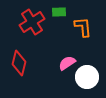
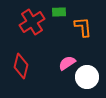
red diamond: moved 2 px right, 3 px down
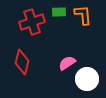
red cross: rotated 15 degrees clockwise
orange L-shape: moved 12 px up
red diamond: moved 1 px right, 4 px up
white circle: moved 2 px down
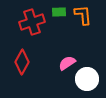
red diamond: rotated 15 degrees clockwise
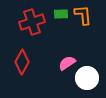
green rectangle: moved 2 px right, 2 px down
white circle: moved 1 px up
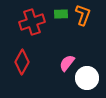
orange L-shape: rotated 25 degrees clockwise
pink semicircle: rotated 18 degrees counterclockwise
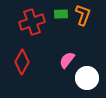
pink semicircle: moved 3 px up
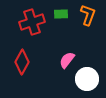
orange L-shape: moved 5 px right
white circle: moved 1 px down
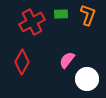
red cross: rotated 10 degrees counterclockwise
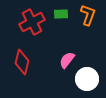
red diamond: rotated 15 degrees counterclockwise
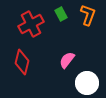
green rectangle: rotated 64 degrees clockwise
red cross: moved 1 px left, 2 px down
white circle: moved 4 px down
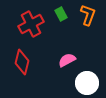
pink semicircle: rotated 24 degrees clockwise
